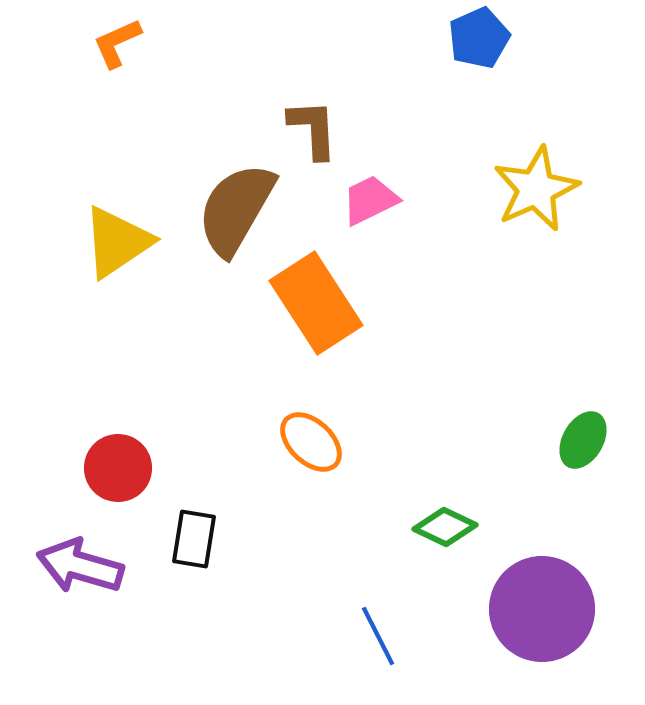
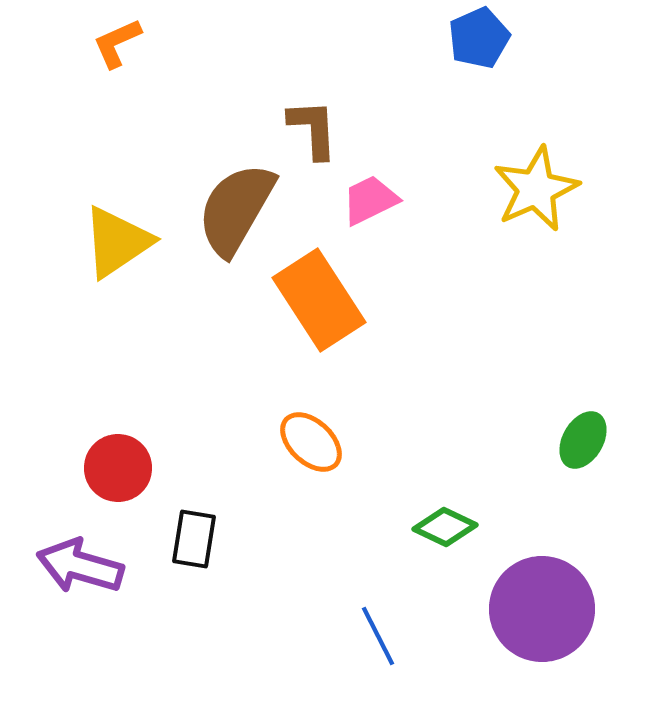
orange rectangle: moved 3 px right, 3 px up
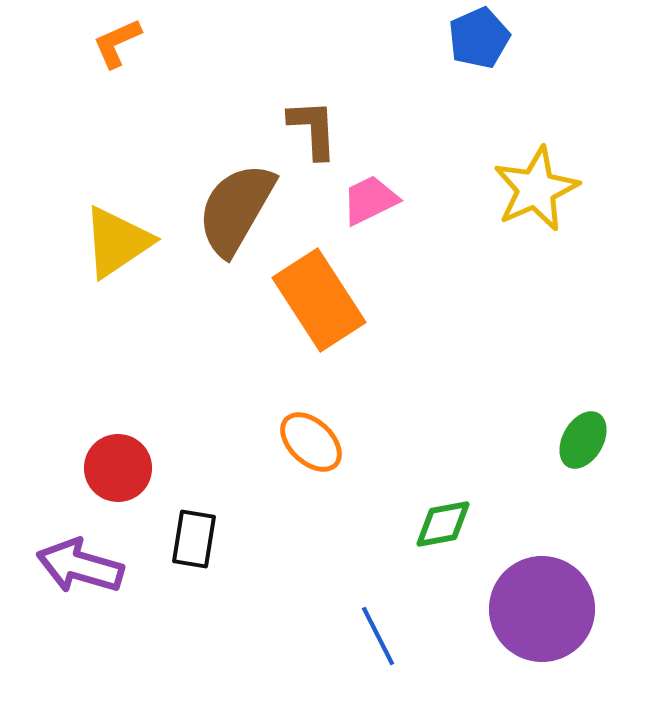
green diamond: moved 2 px left, 3 px up; rotated 36 degrees counterclockwise
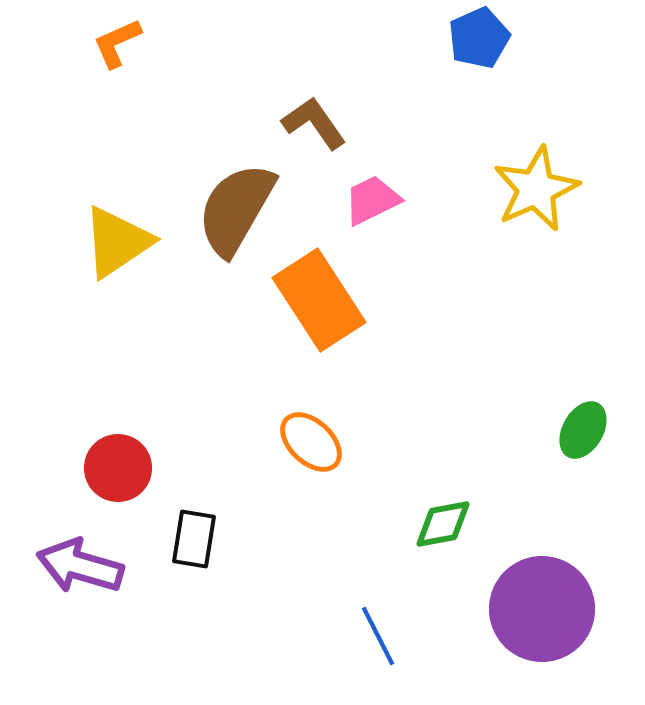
brown L-shape: moved 1 px right, 6 px up; rotated 32 degrees counterclockwise
pink trapezoid: moved 2 px right
green ellipse: moved 10 px up
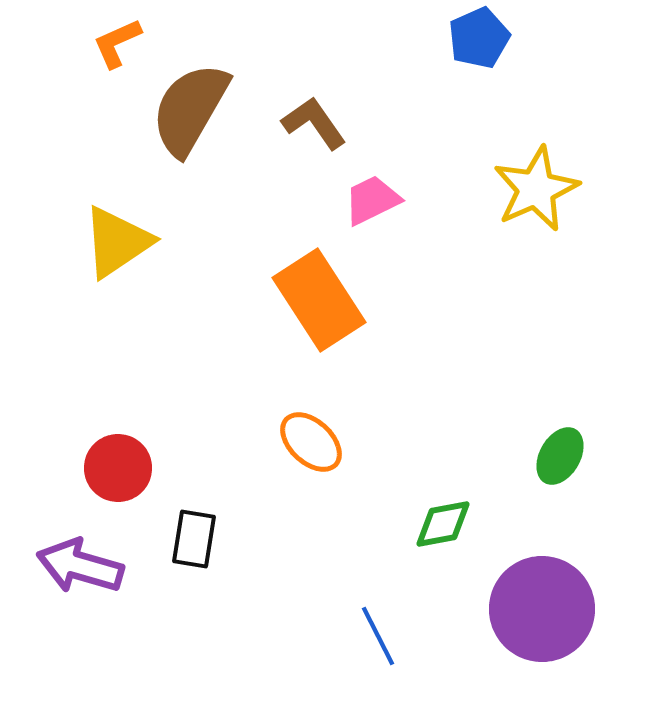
brown semicircle: moved 46 px left, 100 px up
green ellipse: moved 23 px left, 26 px down
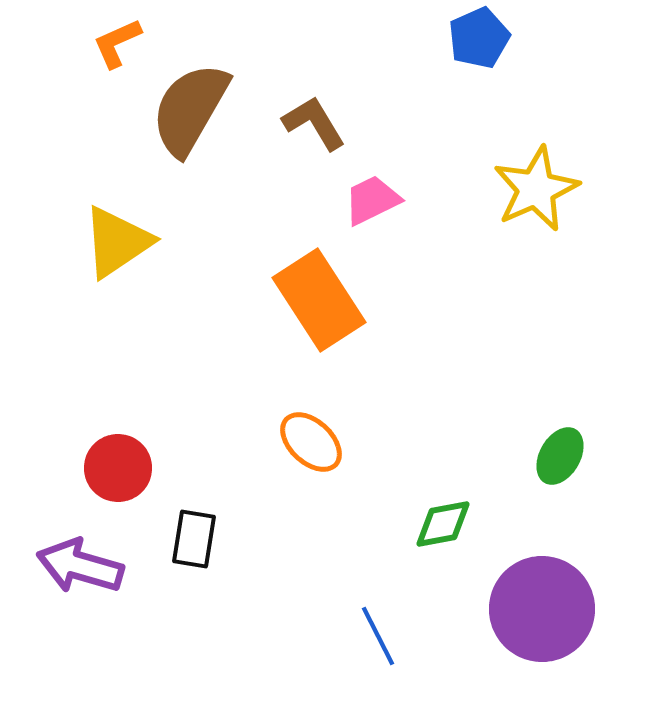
brown L-shape: rotated 4 degrees clockwise
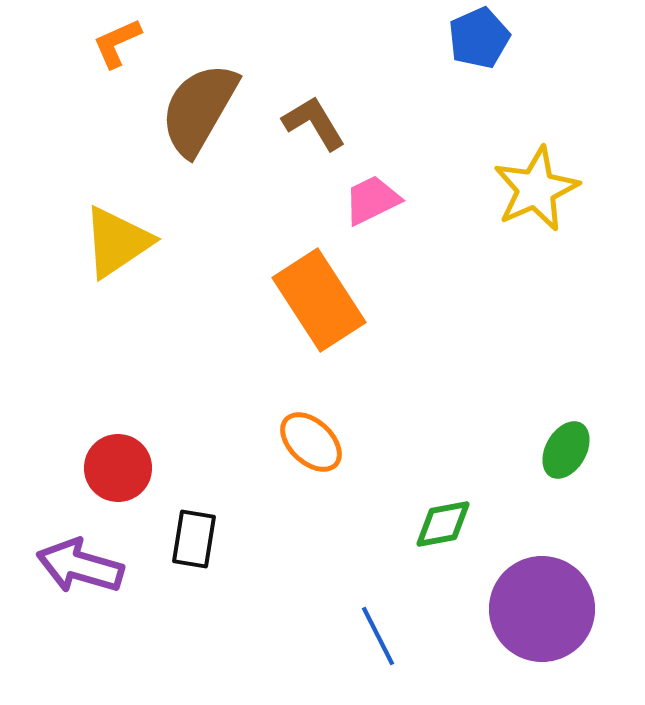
brown semicircle: moved 9 px right
green ellipse: moved 6 px right, 6 px up
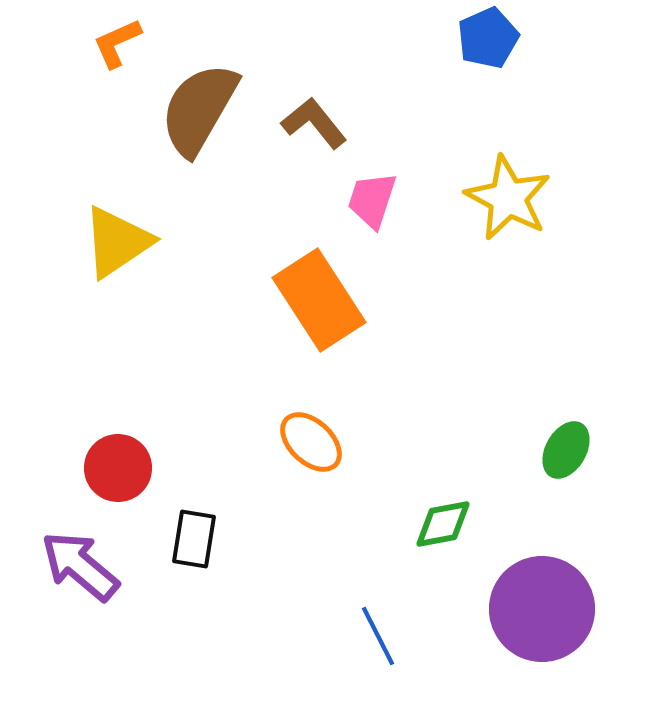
blue pentagon: moved 9 px right
brown L-shape: rotated 8 degrees counterclockwise
yellow star: moved 28 px left, 9 px down; rotated 20 degrees counterclockwise
pink trapezoid: rotated 46 degrees counterclockwise
purple arrow: rotated 24 degrees clockwise
